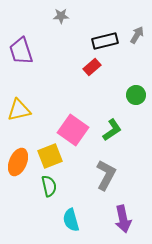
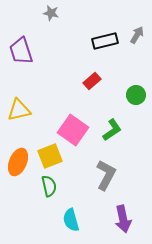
gray star: moved 10 px left, 3 px up; rotated 14 degrees clockwise
red rectangle: moved 14 px down
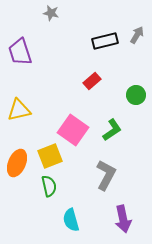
purple trapezoid: moved 1 px left, 1 px down
orange ellipse: moved 1 px left, 1 px down
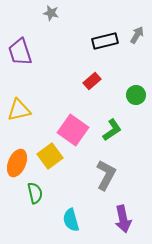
yellow square: rotated 15 degrees counterclockwise
green semicircle: moved 14 px left, 7 px down
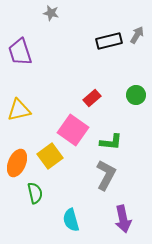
black rectangle: moved 4 px right
red rectangle: moved 17 px down
green L-shape: moved 1 px left, 12 px down; rotated 40 degrees clockwise
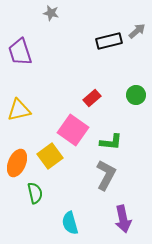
gray arrow: moved 4 px up; rotated 18 degrees clockwise
cyan semicircle: moved 1 px left, 3 px down
